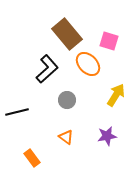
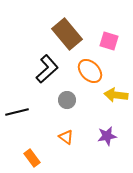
orange ellipse: moved 2 px right, 7 px down
yellow arrow: rotated 115 degrees counterclockwise
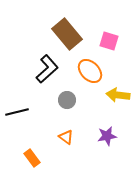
yellow arrow: moved 2 px right
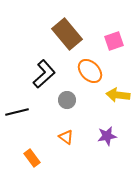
pink square: moved 5 px right; rotated 36 degrees counterclockwise
black L-shape: moved 3 px left, 5 px down
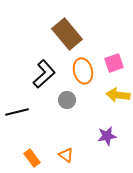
pink square: moved 22 px down
orange ellipse: moved 7 px left; rotated 30 degrees clockwise
orange triangle: moved 18 px down
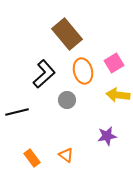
pink square: rotated 12 degrees counterclockwise
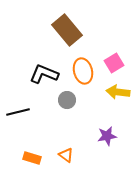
brown rectangle: moved 4 px up
black L-shape: rotated 116 degrees counterclockwise
yellow arrow: moved 3 px up
black line: moved 1 px right
orange rectangle: rotated 36 degrees counterclockwise
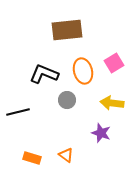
brown rectangle: rotated 56 degrees counterclockwise
yellow arrow: moved 6 px left, 11 px down
purple star: moved 6 px left, 3 px up; rotated 30 degrees clockwise
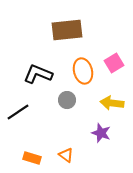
black L-shape: moved 6 px left
black line: rotated 20 degrees counterclockwise
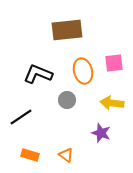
pink square: rotated 24 degrees clockwise
black line: moved 3 px right, 5 px down
orange rectangle: moved 2 px left, 3 px up
